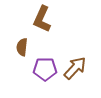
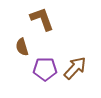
brown L-shape: rotated 136 degrees clockwise
brown semicircle: rotated 24 degrees counterclockwise
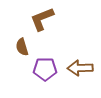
brown L-shape: rotated 92 degrees counterclockwise
brown arrow: moved 5 px right; rotated 135 degrees counterclockwise
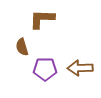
brown L-shape: rotated 24 degrees clockwise
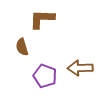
purple pentagon: moved 7 px down; rotated 20 degrees clockwise
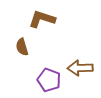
brown L-shape: rotated 16 degrees clockwise
purple pentagon: moved 4 px right, 4 px down
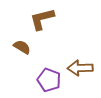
brown L-shape: rotated 32 degrees counterclockwise
brown semicircle: rotated 138 degrees clockwise
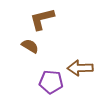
brown semicircle: moved 8 px right, 1 px up
purple pentagon: moved 2 px right, 2 px down; rotated 15 degrees counterclockwise
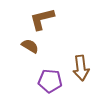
brown arrow: moved 1 px right; rotated 95 degrees counterclockwise
purple pentagon: moved 1 px left, 1 px up
